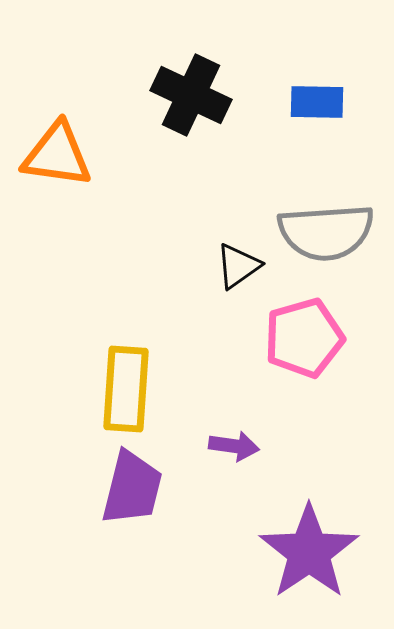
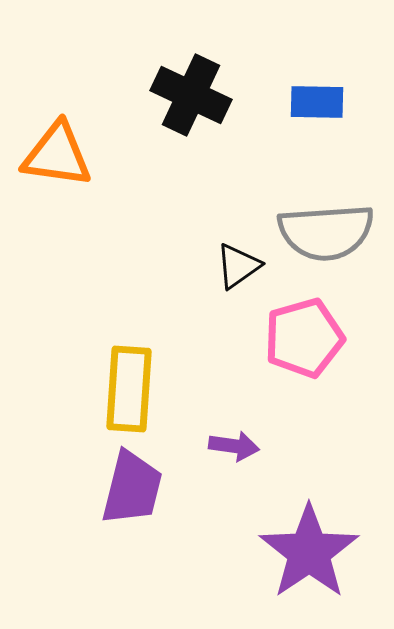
yellow rectangle: moved 3 px right
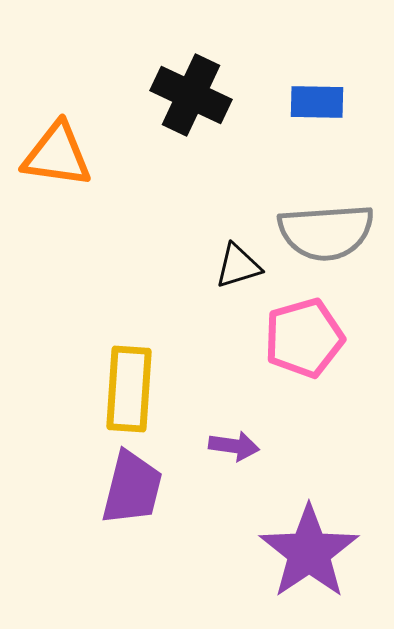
black triangle: rotated 18 degrees clockwise
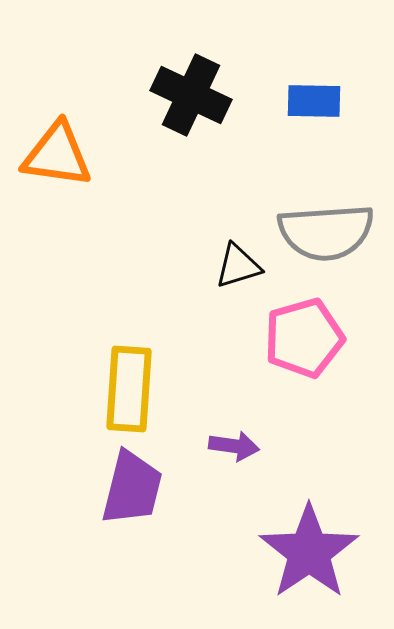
blue rectangle: moved 3 px left, 1 px up
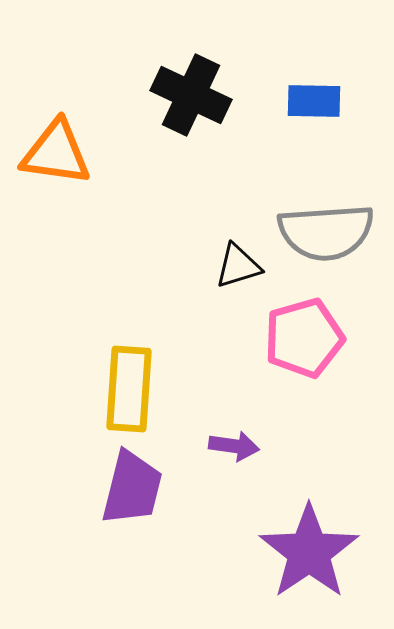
orange triangle: moved 1 px left, 2 px up
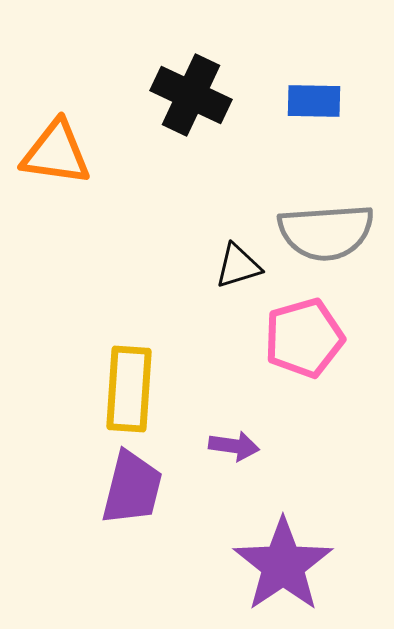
purple star: moved 26 px left, 13 px down
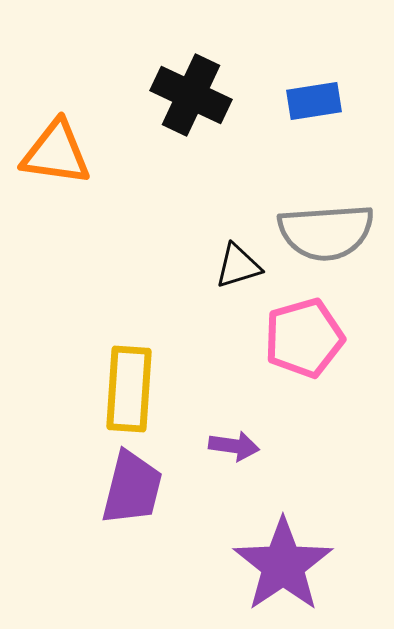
blue rectangle: rotated 10 degrees counterclockwise
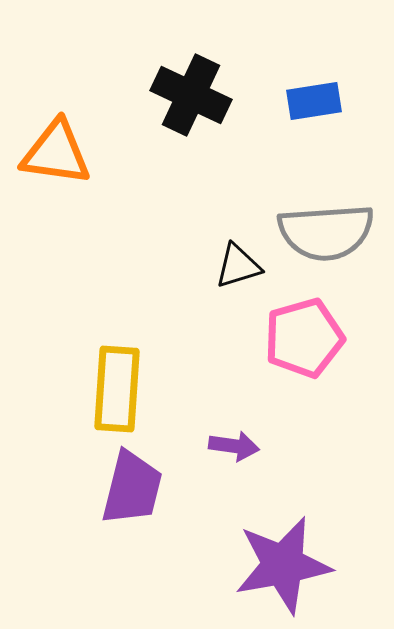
yellow rectangle: moved 12 px left
purple star: rotated 24 degrees clockwise
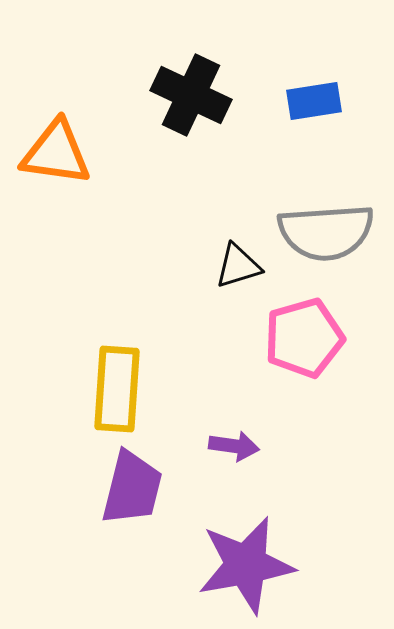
purple star: moved 37 px left
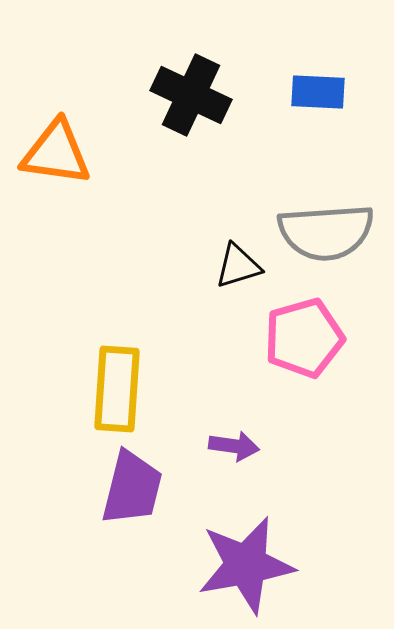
blue rectangle: moved 4 px right, 9 px up; rotated 12 degrees clockwise
